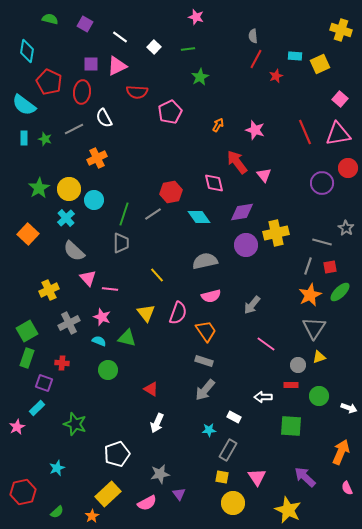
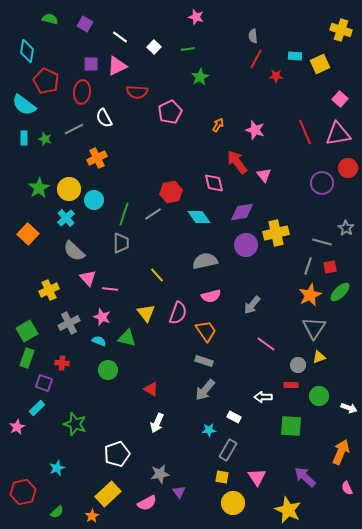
red star at (276, 76): rotated 24 degrees clockwise
red pentagon at (49, 82): moved 3 px left, 1 px up
purple triangle at (179, 494): moved 2 px up
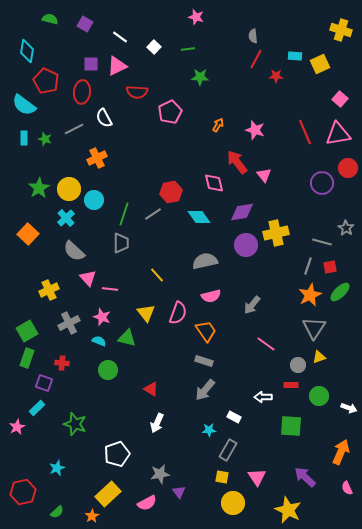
green star at (200, 77): rotated 30 degrees clockwise
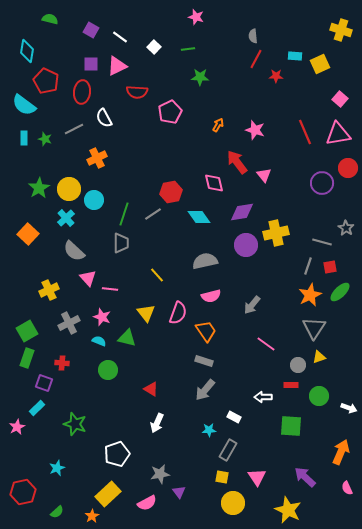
purple square at (85, 24): moved 6 px right, 6 px down
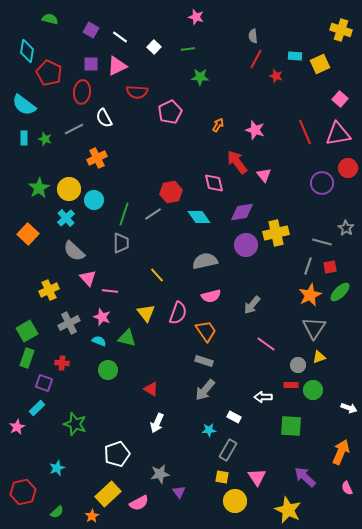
red star at (276, 76): rotated 16 degrees clockwise
red pentagon at (46, 81): moved 3 px right, 8 px up
pink line at (110, 289): moved 2 px down
green circle at (319, 396): moved 6 px left, 6 px up
pink semicircle at (147, 503): moved 8 px left
yellow circle at (233, 503): moved 2 px right, 2 px up
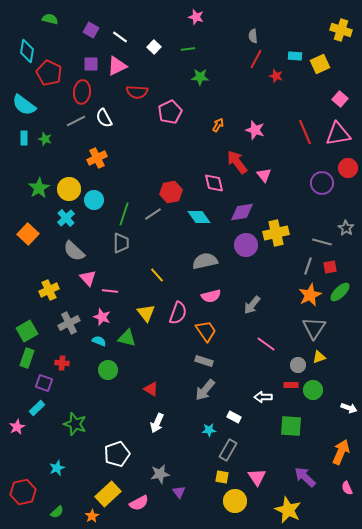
gray line at (74, 129): moved 2 px right, 8 px up
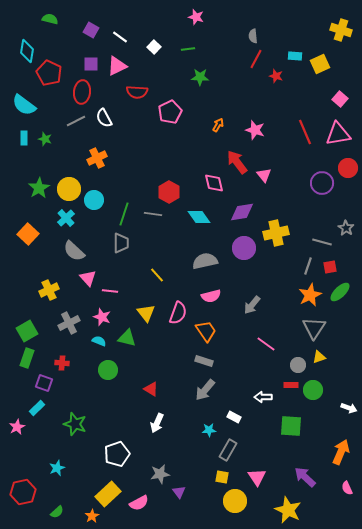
red hexagon at (171, 192): moved 2 px left; rotated 20 degrees counterclockwise
gray line at (153, 214): rotated 42 degrees clockwise
purple circle at (246, 245): moved 2 px left, 3 px down
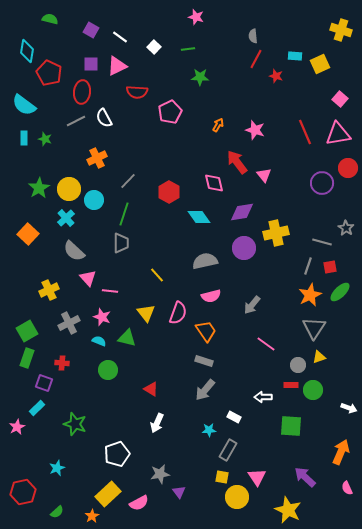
gray line at (153, 214): moved 25 px left, 33 px up; rotated 54 degrees counterclockwise
yellow circle at (235, 501): moved 2 px right, 4 px up
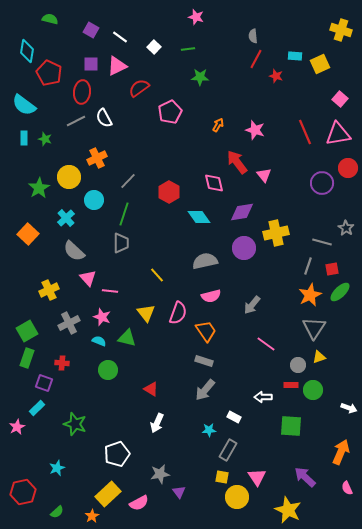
red semicircle at (137, 92): moved 2 px right, 4 px up; rotated 140 degrees clockwise
yellow circle at (69, 189): moved 12 px up
red square at (330, 267): moved 2 px right, 2 px down
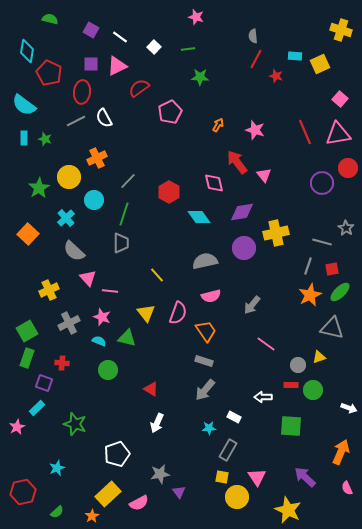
gray triangle at (314, 328): moved 18 px right; rotated 50 degrees counterclockwise
cyan star at (209, 430): moved 2 px up
